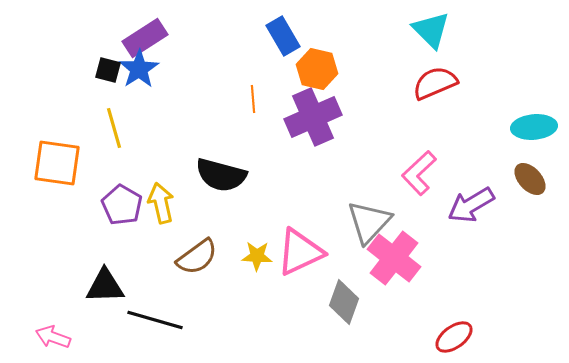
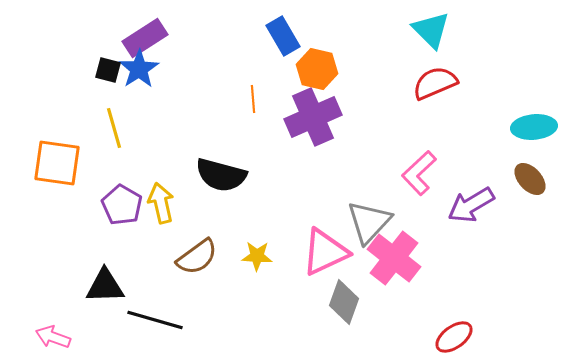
pink triangle: moved 25 px right
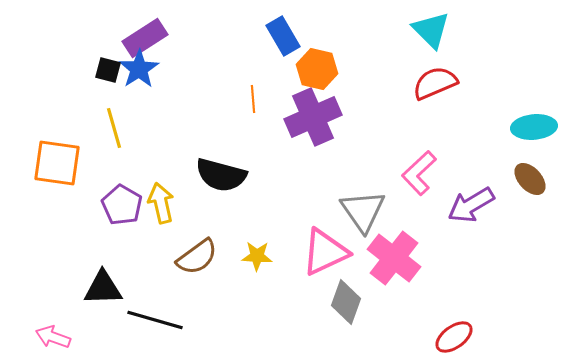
gray triangle: moved 6 px left, 11 px up; rotated 18 degrees counterclockwise
black triangle: moved 2 px left, 2 px down
gray diamond: moved 2 px right
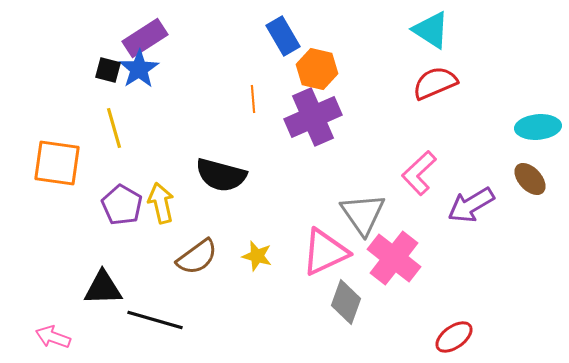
cyan triangle: rotated 12 degrees counterclockwise
cyan ellipse: moved 4 px right
gray triangle: moved 3 px down
yellow star: rotated 12 degrees clockwise
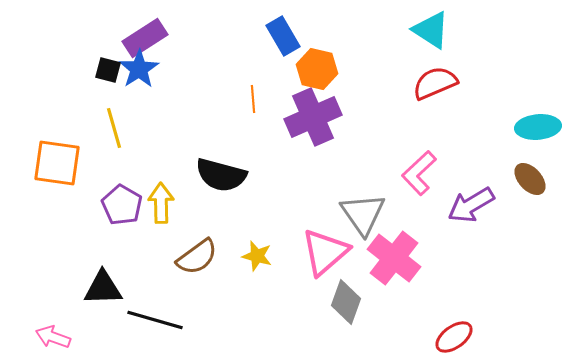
yellow arrow: rotated 12 degrees clockwise
pink triangle: rotated 16 degrees counterclockwise
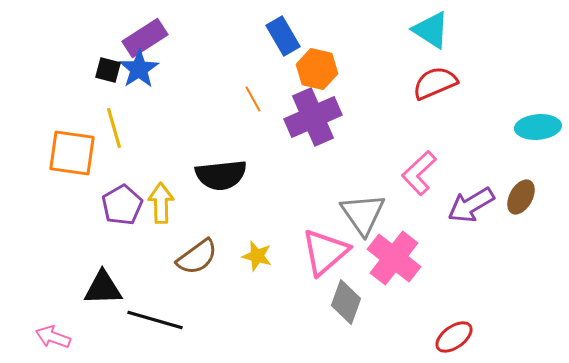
orange line: rotated 24 degrees counterclockwise
orange square: moved 15 px right, 10 px up
black semicircle: rotated 21 degrees counterclockwise
brown ellipse: moved 9 px left, 18 px down; rotated 72 degrees clockwise
purple pentagon: rotated 12 degrees clockwise
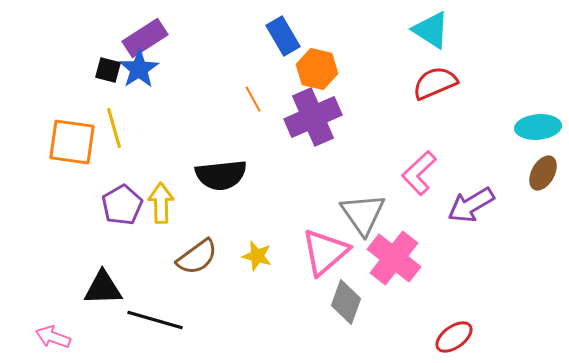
orange square: moved 11 px up
brown ellipse: moved 22 px right, 24 px up
